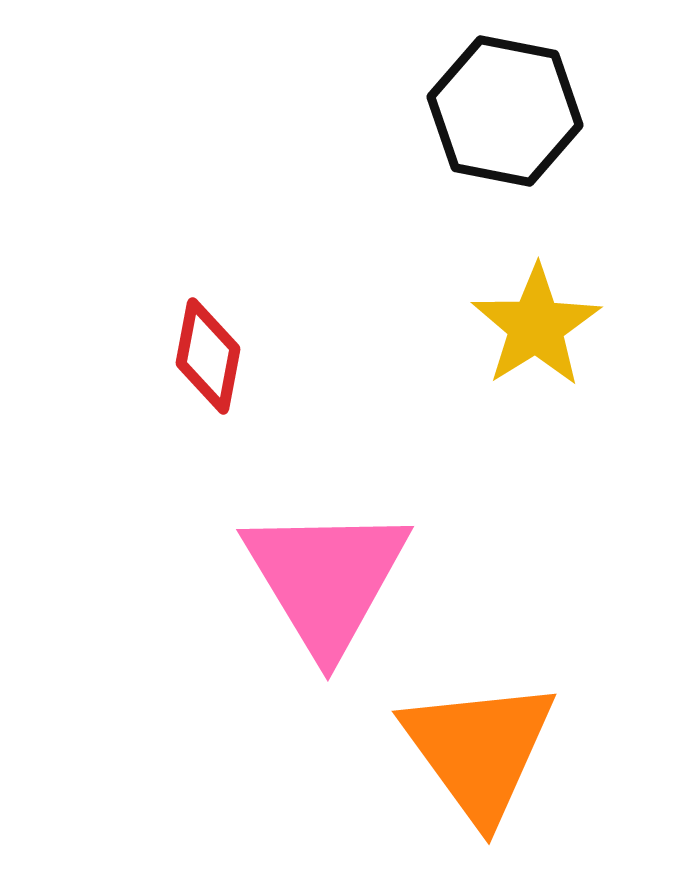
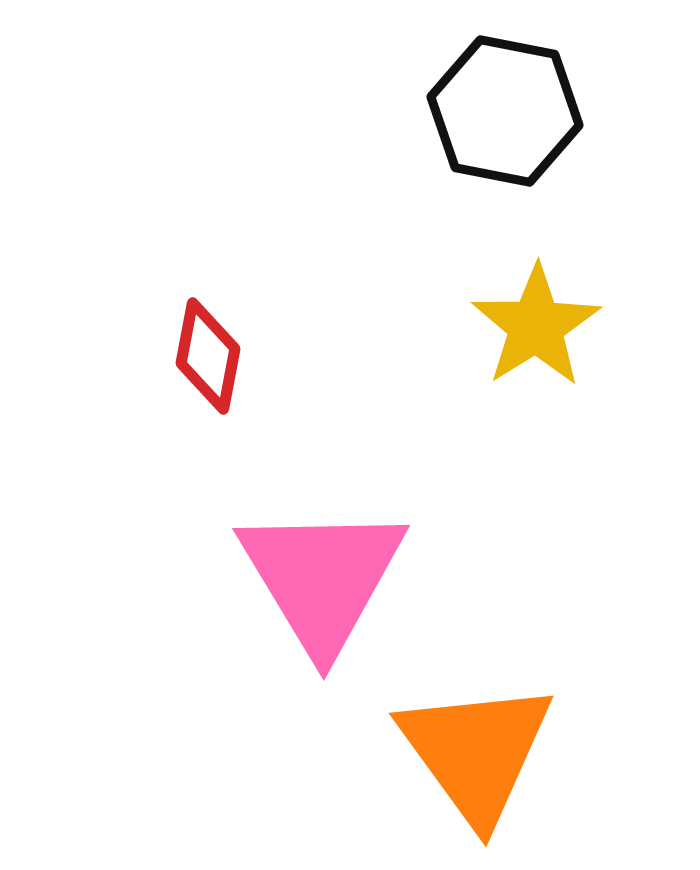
pink triangle: moved 4 px left, 1 px up
orange triangle: moved 3 px left, 2 px down
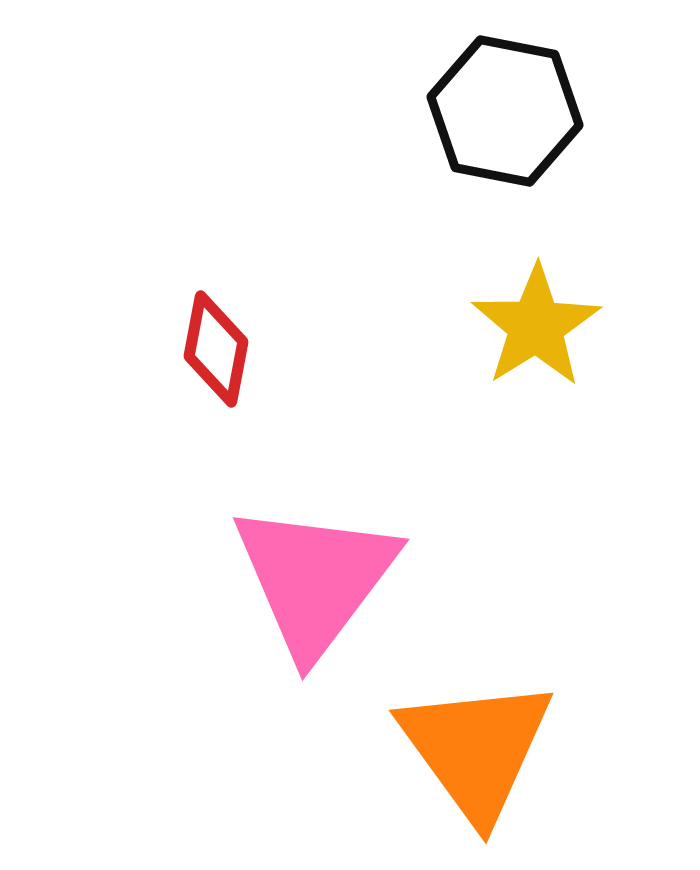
red diamond: moved 8 px right, 7 px up
pink triangle: moved 7 px left, 1 px down; rotated 8 degrees clockwise
orange triangle: moved 3 px up
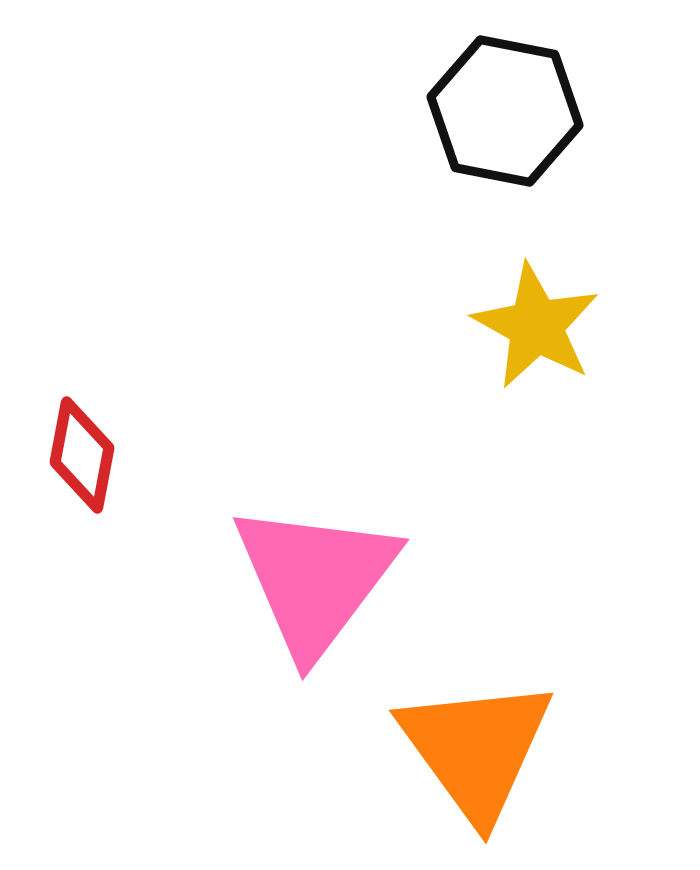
yellow star: rotated 11 degrees counterclockwise
red diamond: moved 134 px left, 106 px down
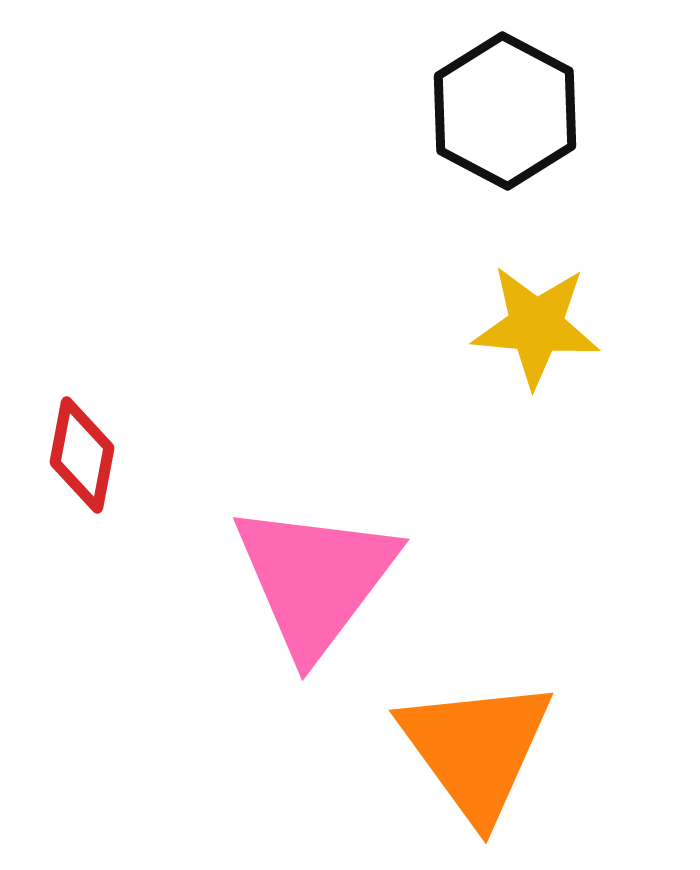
black hexagon: rotated 17 degrees clockwise
yellow star: rotated 24 degrees counterclockwise
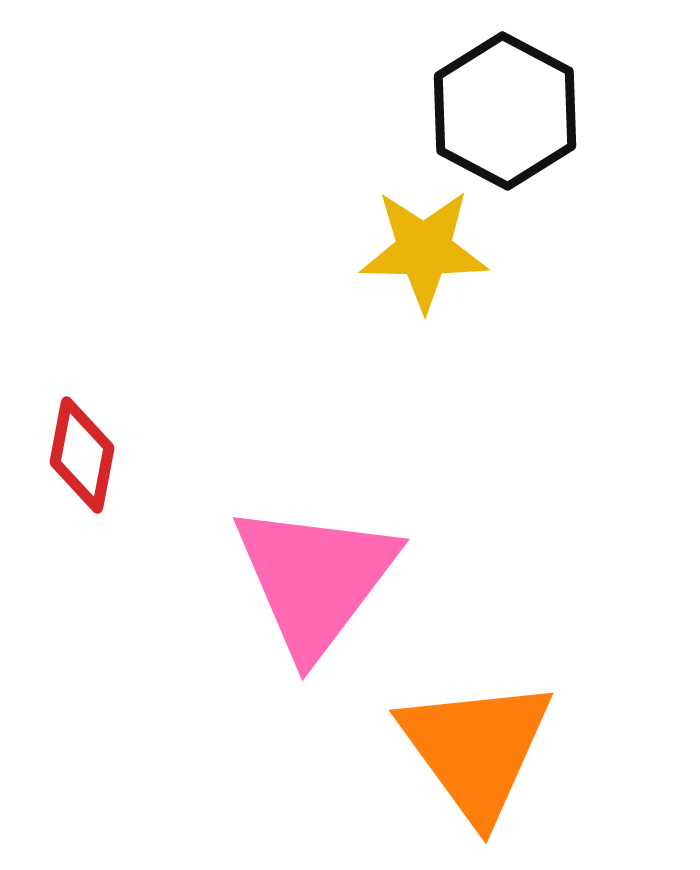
yellow star: moved 112 px left, 76 px up; rotated 4 degrees counterclockwise
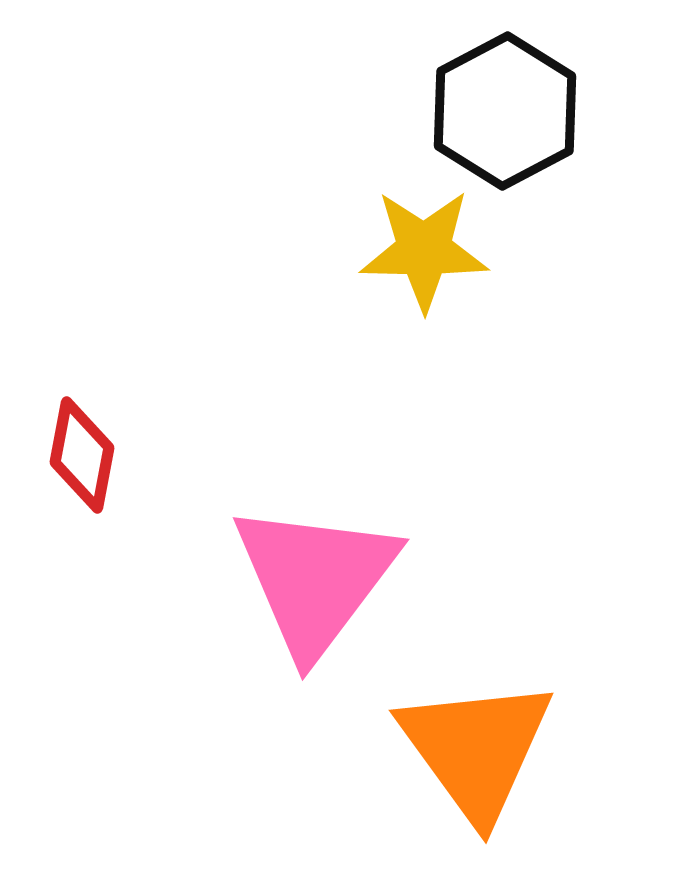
black hexagon: rotated 4 degrees clockwise
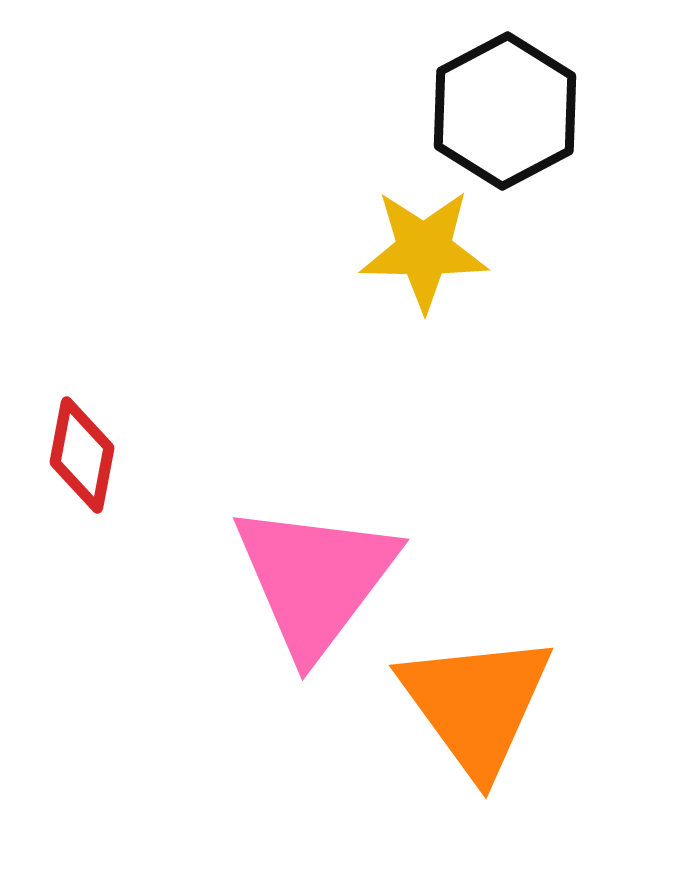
orange triangle: moved 45 px up
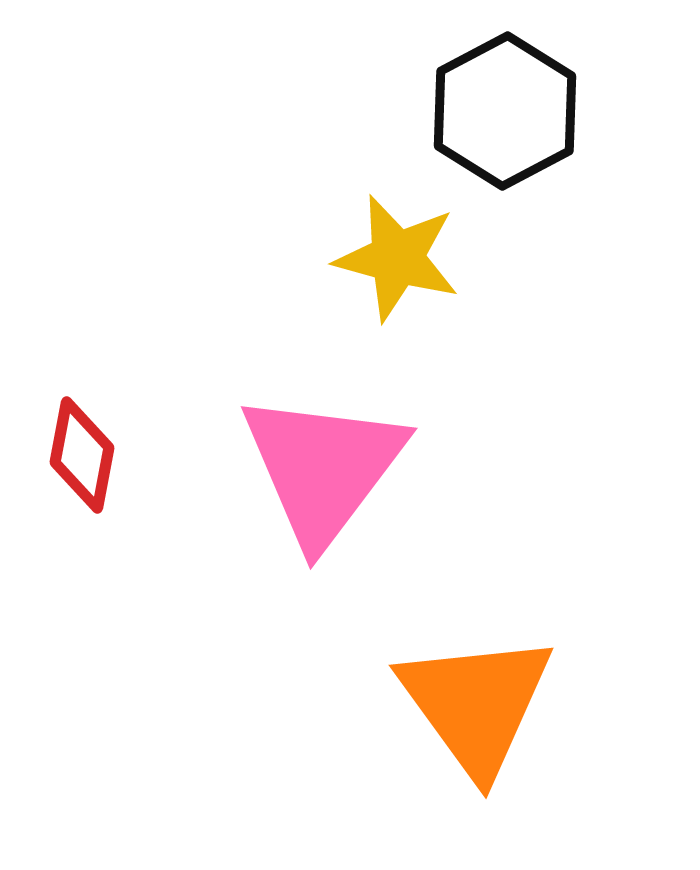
yellow star: moved 27 px left, 8 px down; rotated 14 degrees clockwise
pink triangle: moved 8 px right, 111 px up
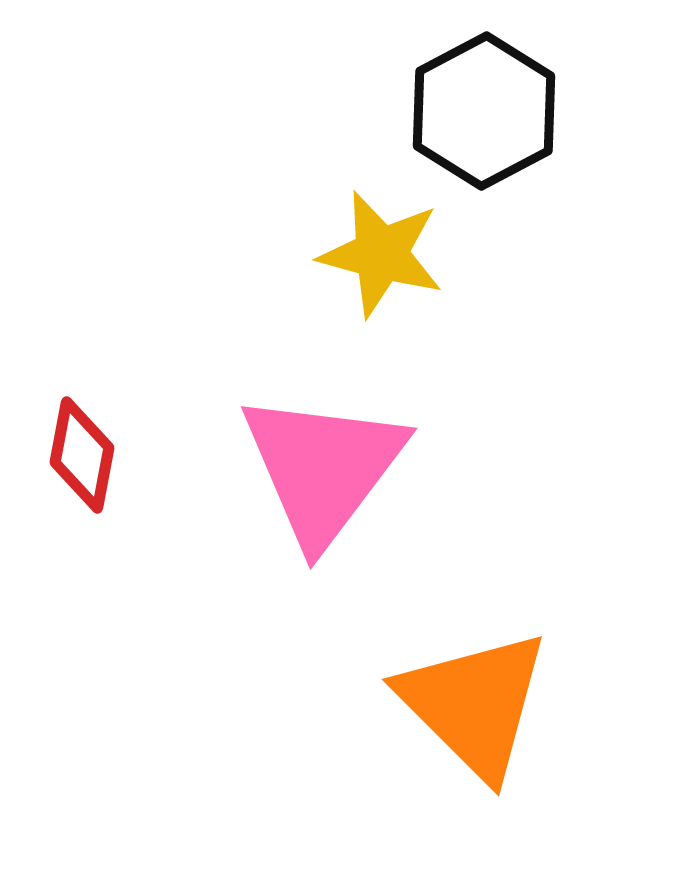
black hexagon: moved 21 px left
yellow star: moved 16 px left, 4 px up
orange triangle: moved 2 px left; rotated 9 degrees counterclockwise
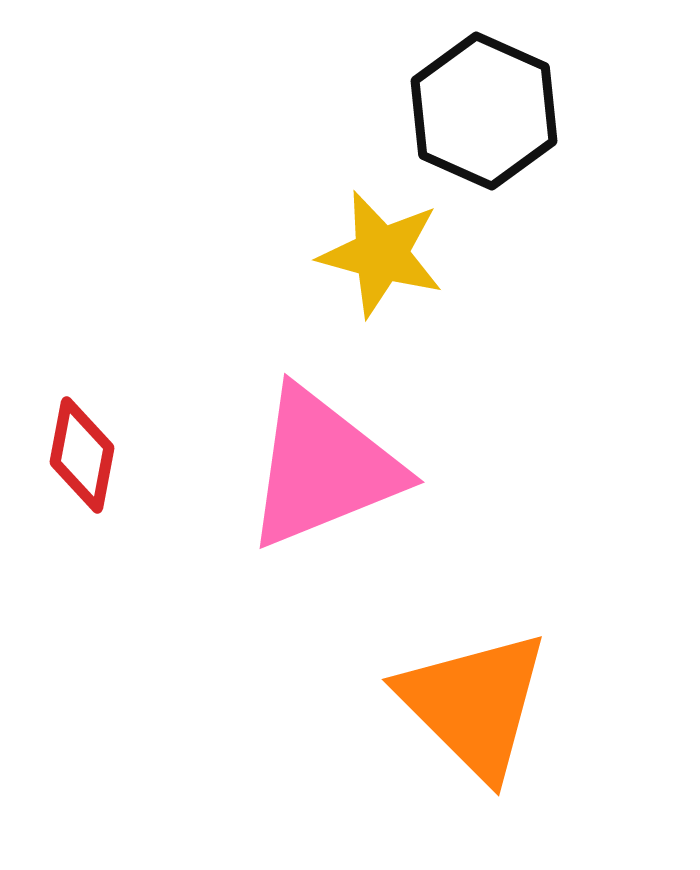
black hexagon: rotated 8 degrees counterclockwise
pink triangle: rotated 31 degrees clockwise
